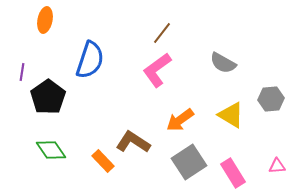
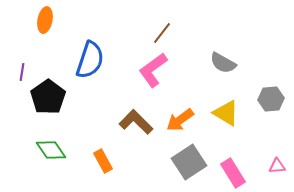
pink L-shape: moved 4 px left
yellow triangle: moved 5 px left, 2 px up
brown L-shape: moved 3 px right, 20 px up; rotated 12 degrees clockwise
orange rectangle: rotated 15 degrees clockwise
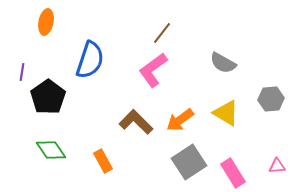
orange ellipse: moved 1 px right, 2 px down
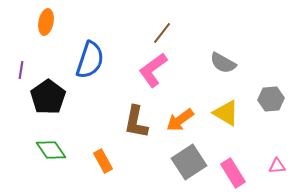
purple line: moved 1 px left, 2 px up
brown L-shape: rotated 124 degrees counterclockwise
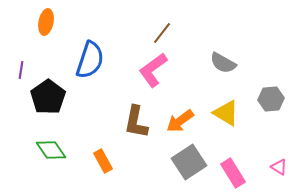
orange arrow: moved 1 px down
pink triangle: moved 2 px right, 1 px down; rotated 36 degrees clockwise
